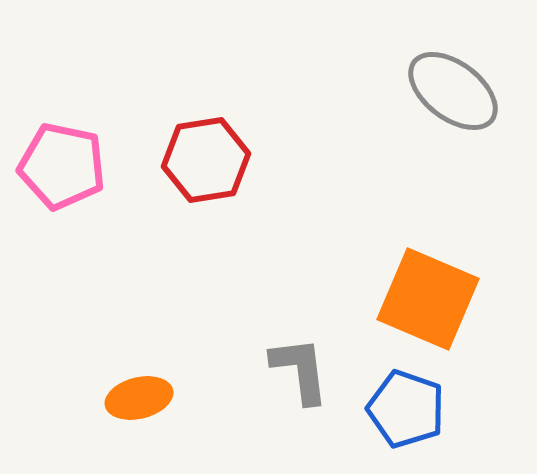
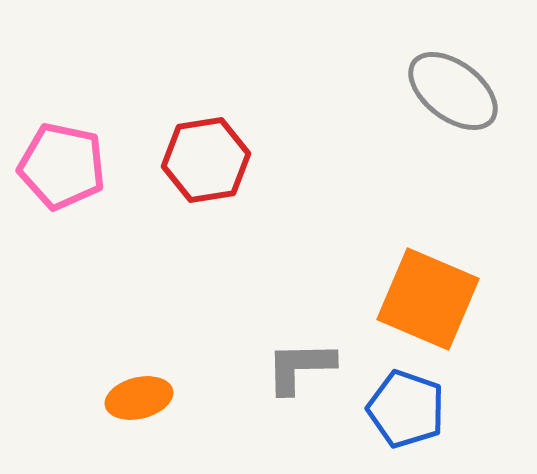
gray L-shape: moved 3 px up; rotated 84 degrees counterclockwise
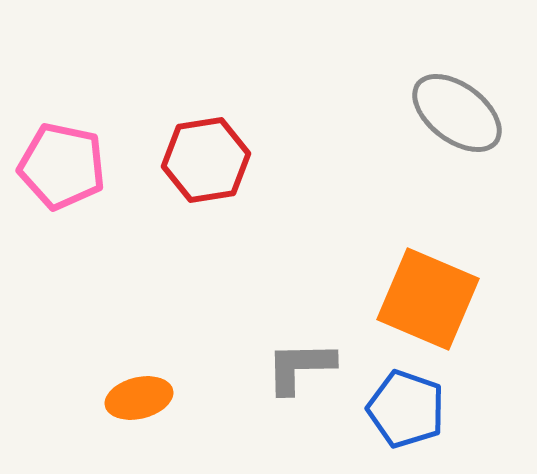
gray ellipse: moved 4 px right, 22 px down
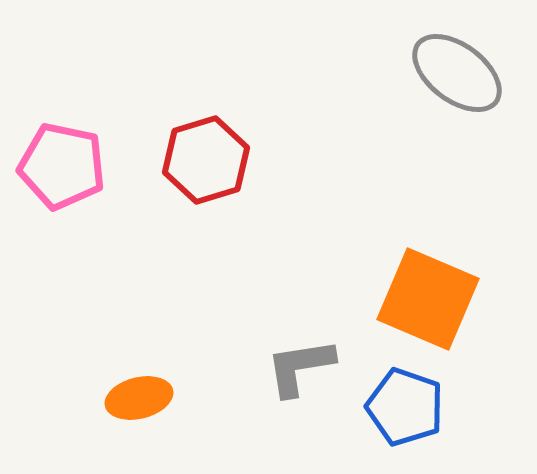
gray ellipse: moved 40 px up
red hexagon: rotated 8 degrees counterclockwise
gray L-shape: rotated 8 degrees counterclockwise
blue pentagon: moved 1 px left, 2 px up
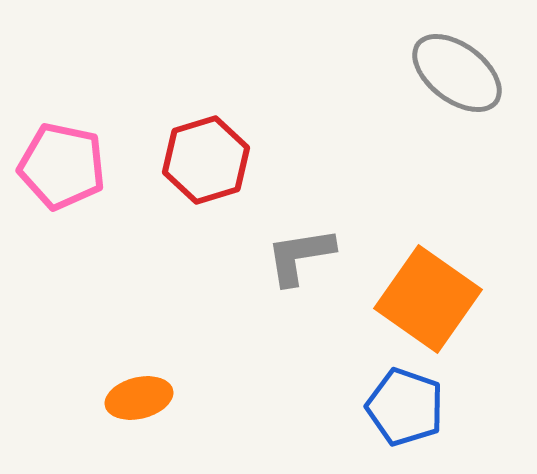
orange square: rotated 12 degrees clockwise
gray L-shape: moved 111 px up
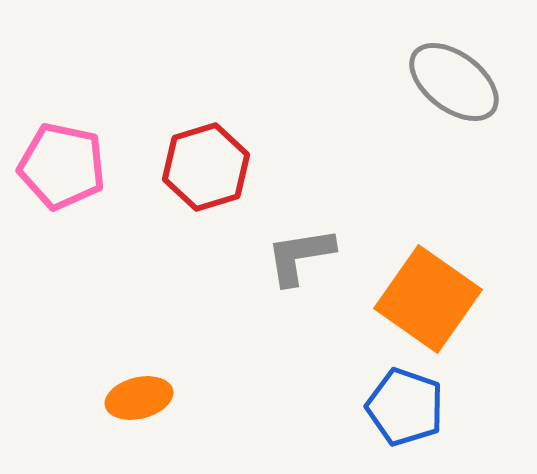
gray ellipse: moved 3 px left, 9 px down
red hexagon: moved 7 px down
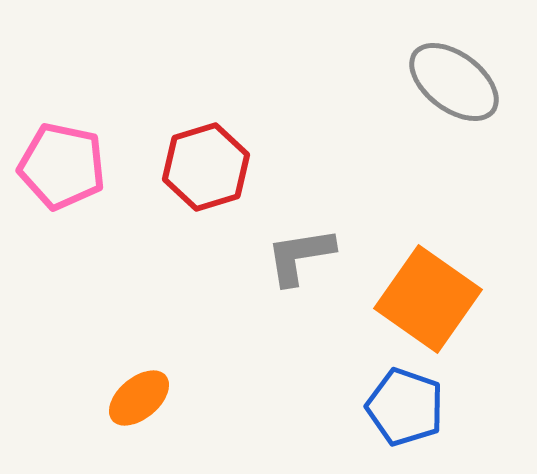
orange ellipse: rotated 26 degrees counterclockwise
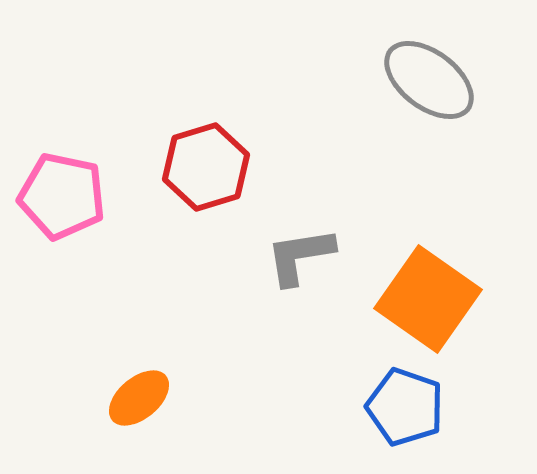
gray ellipse: moved 25 px left, 2 px up
pink pentagon: moved 30 px down
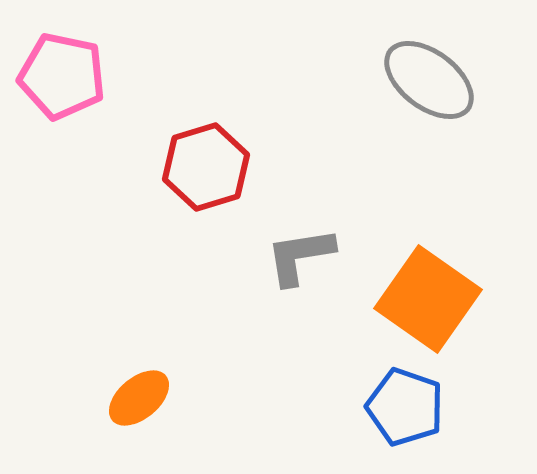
pink pentagon: moved 120 px up
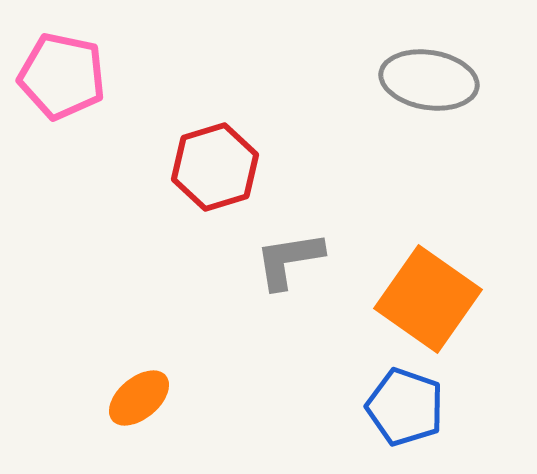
gray ellipse: rotated 28 degrees counterclockwise
red hexagon: moved 9 px right
gray L-shape: moved 11 px left, 4 px down
